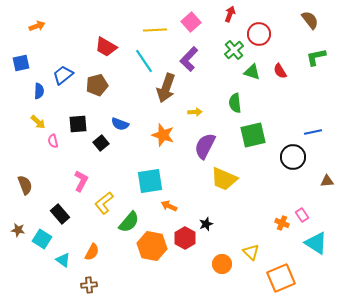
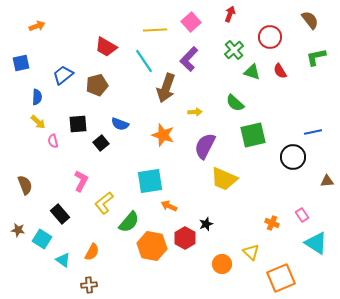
red circle at (259, 34): moved 11 px right, 3 px down
blue semicircle at (39, 91): moved 2 px left, 6 px down
green semicircle at (235, 103): rotated 42 degrees counterclockwise
orange cross at (282, 223): moved 10 px left
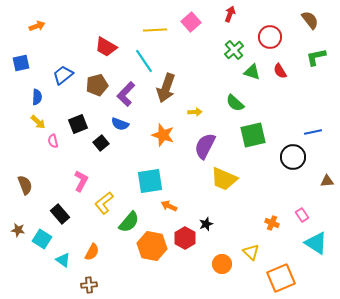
purple L-shape at (189, 59): moved 63 px left, 35 px down
black square at (78, 124): rotated 18 degrees counterclockwise
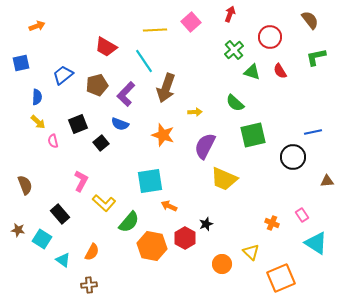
yellow L-shape at (104, 203): rotated 100 degrees counterclockwise
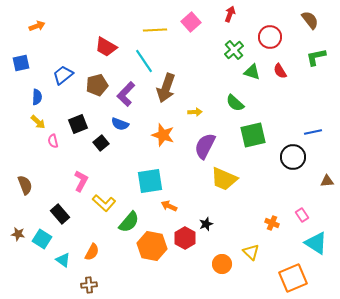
brown star at (18, 230): moved 4 px down
orange square at (281, 278): moved 12 px right
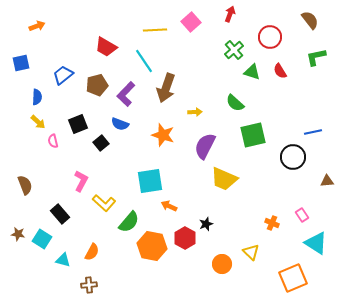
cyan triangle at (63, 260): rotated 21 degrees counterclockwise
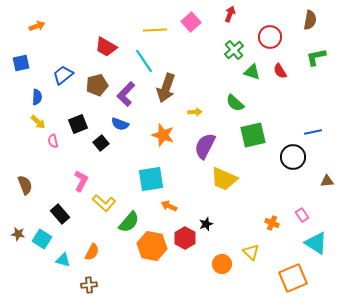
brown semicircle at (310, 20): rotated 48 degrees clockwise
cyan square at (150, 181): moved 1 px right, 2 px up
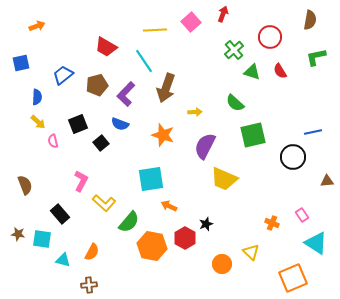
red arrow at (230, 14): moved 7 px left
cyan square at (42, 239): rotated 24 degrees counterclockwise
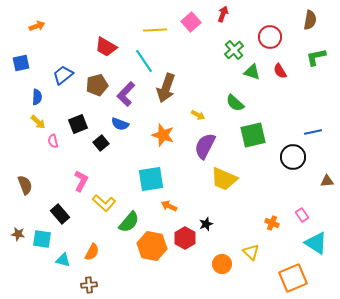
yellow arrow at (195, 112): moved 3 px right, 3 px down; rotated 32 degrees clockwise
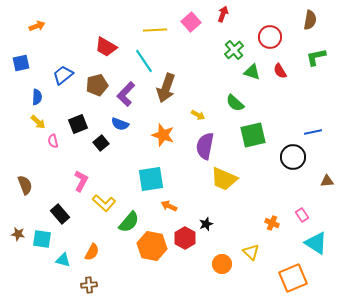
purple semicircle at (205, 146): rotated 16 degrees counterclockwise
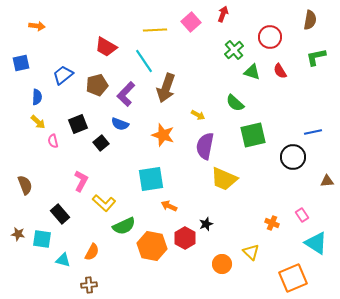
orange arrow at (37, 26): rotated 28 degrees clockwise
green semicircle at (129, 222): moved 5 px left, 4 px down; rotated 25 degrees clockwise
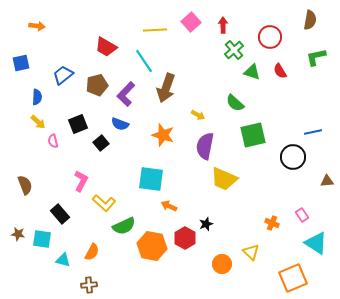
red arrow at (223, 14): moved 11 px down; rotated 21 degrees counterclockwise
cyan square at (151, 179): rotated 16 degrees clockwise
